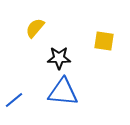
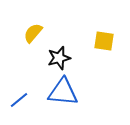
yellow semicircle: moved 2 px left, 5 px down
black star: rotated 15 degrees counterclockwise
blue line: moved 5 px right
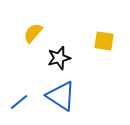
blue triangle: moved 2 px left, 4 px down; rotated 28 degrees clockwise
blue line: moved 2 px down
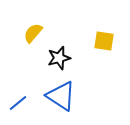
blue line: moved 1 px left, 1 px down
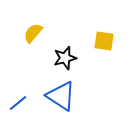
black star: moved 6 px right
